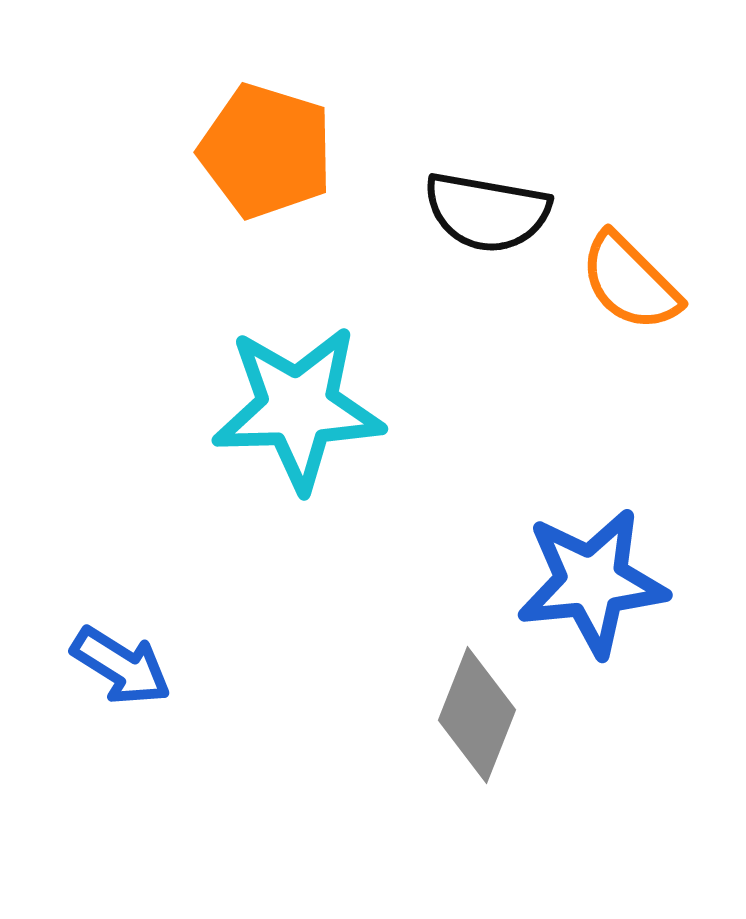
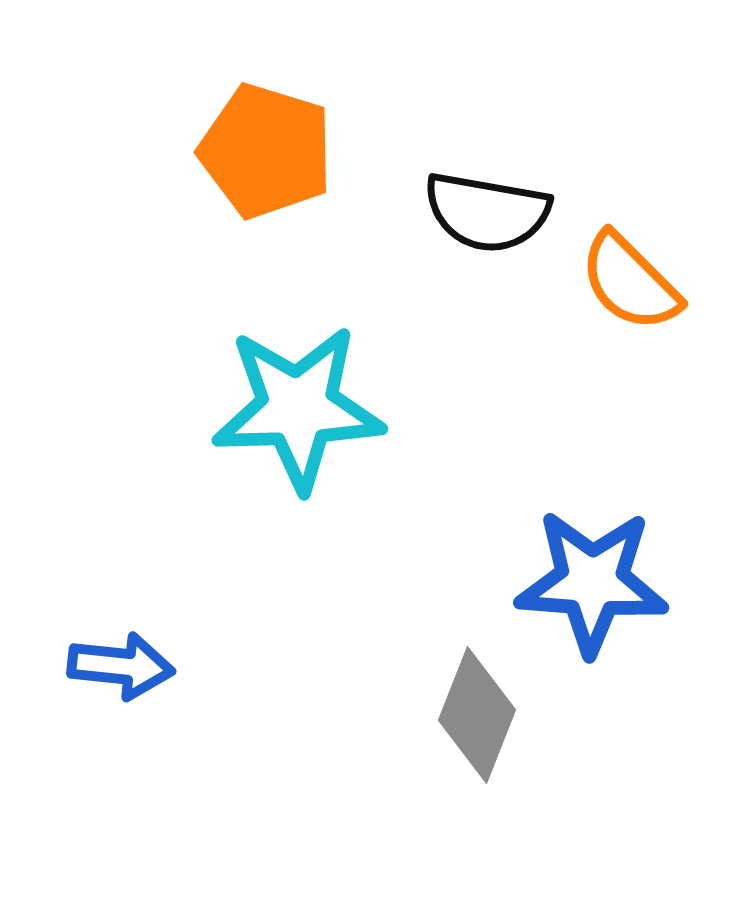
blue star: rotated 10 degrees clockwise
blue arrow: rotated 26 degrees counterclockwise
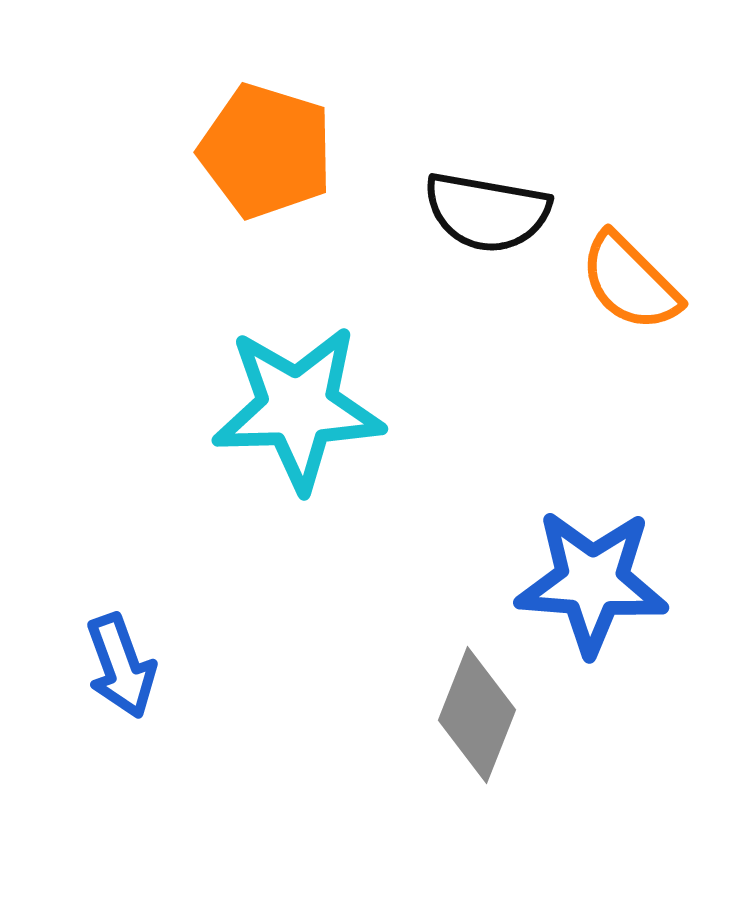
blue arrow: rotated 64 degrees clockwise
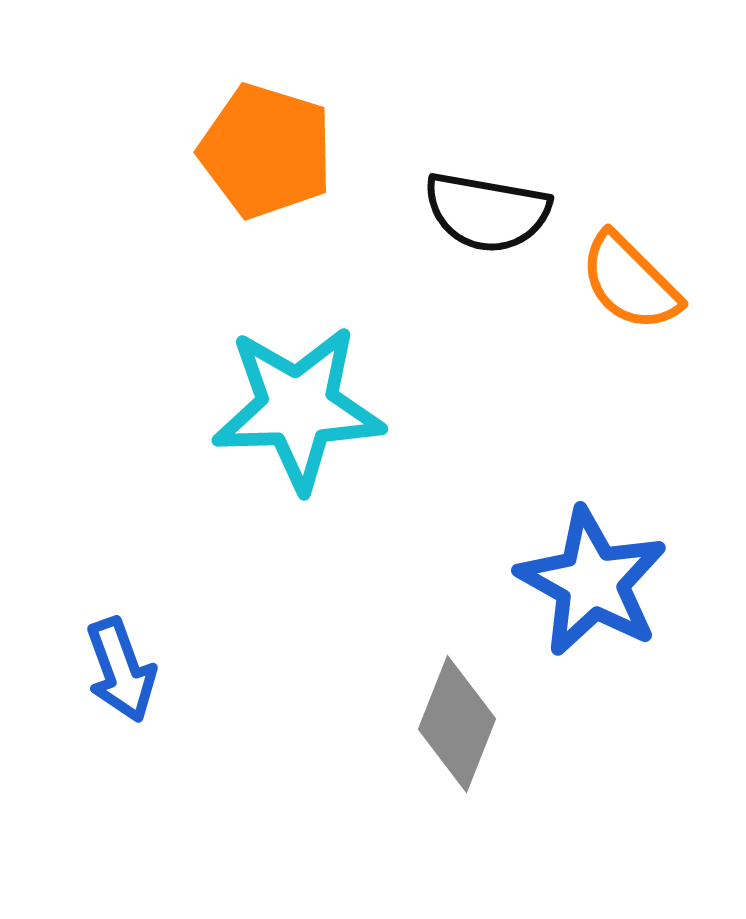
blue star: rotated 25 degrees clockwise
blue arrow: moved 4 px down
gray diamond: moved 20 px left, 9 px down
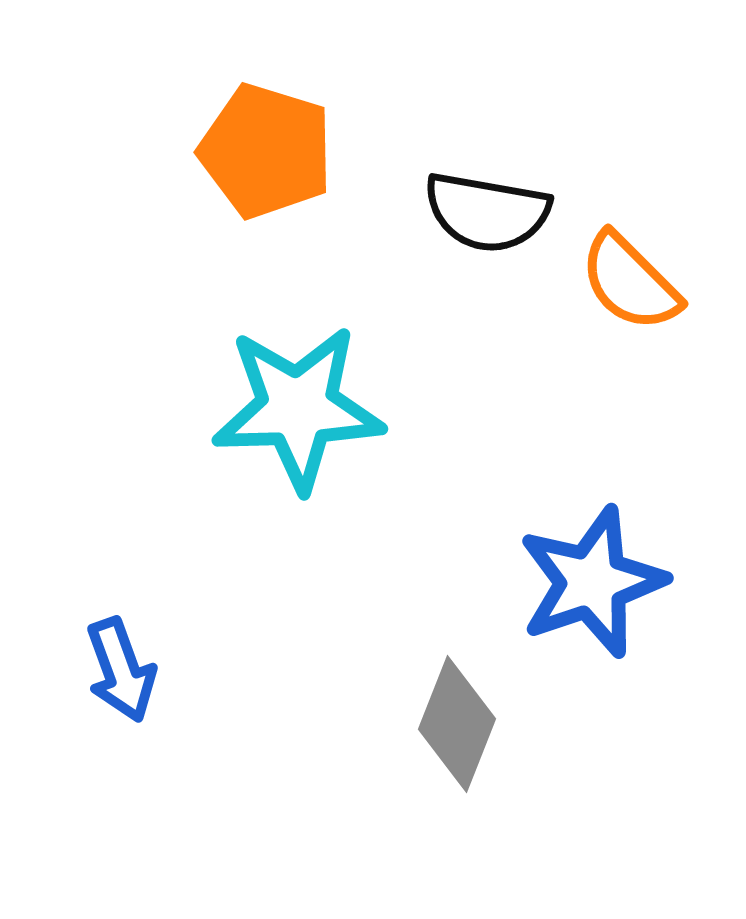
blue star: rotated 24 degrees clockwise
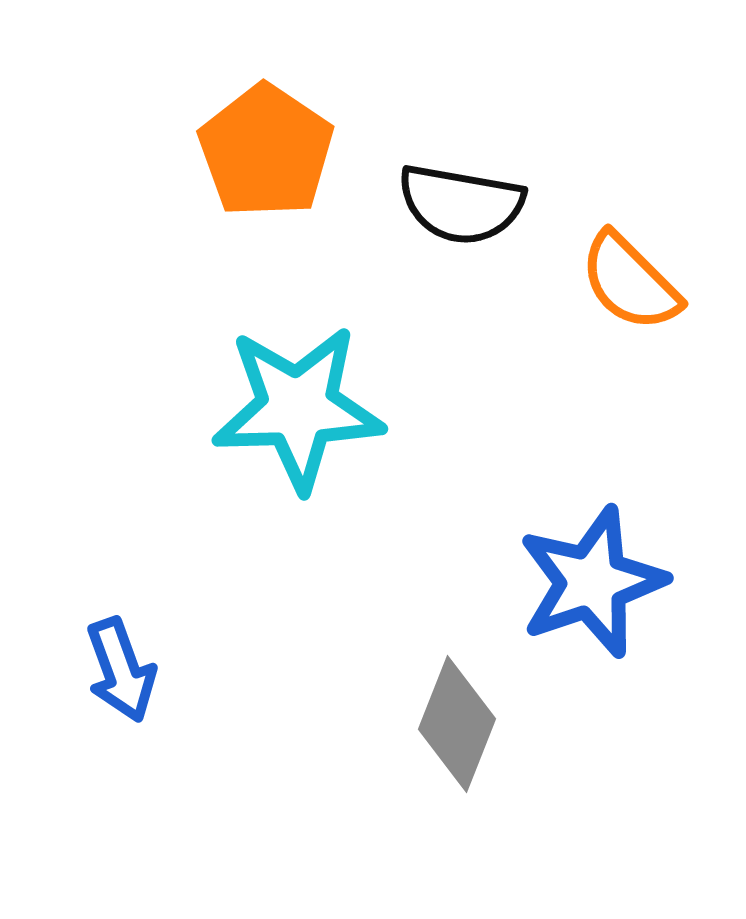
orange pentagon: rotated 17 degrees clockwise
black semicircle: moved 26 px left, 8 px up
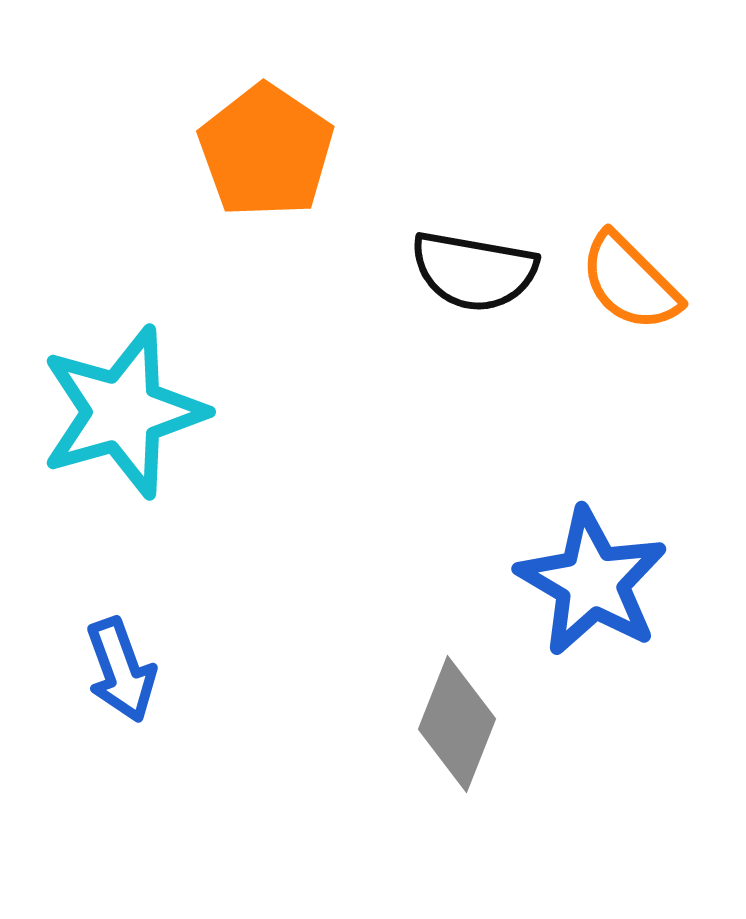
black semicircle: moved 13 px right, 67 px down
cyan star: moved 175 px left, 4 px down; rotated 14 degrees counterclockwise
blue star: rotated 23 degrees counterclockwise
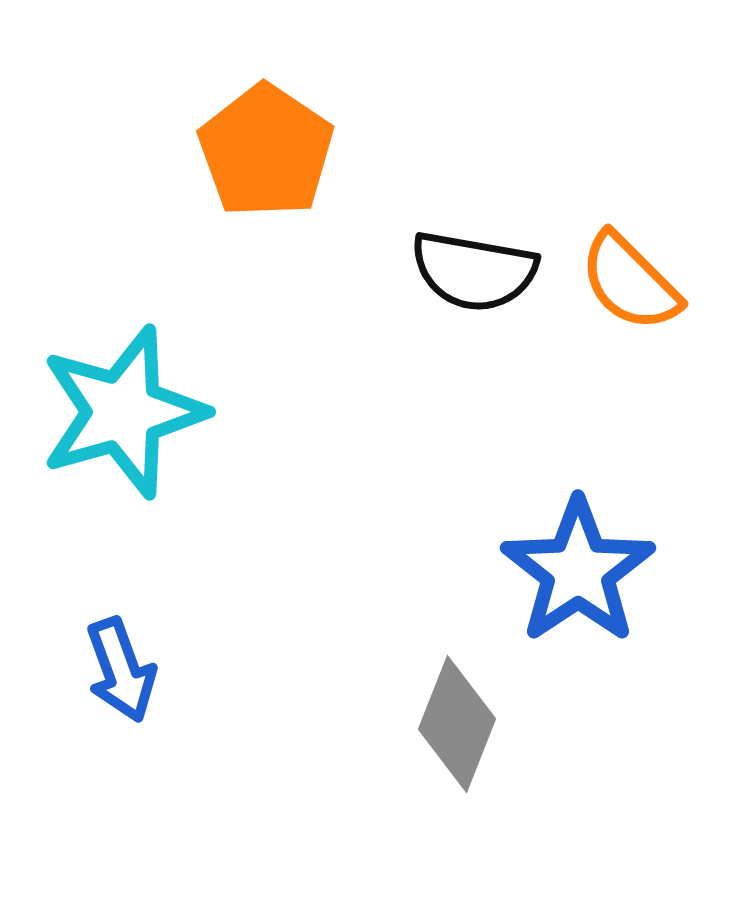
blue star: moved 14 px left, 11 px up; rotated 8 degrees clockwise
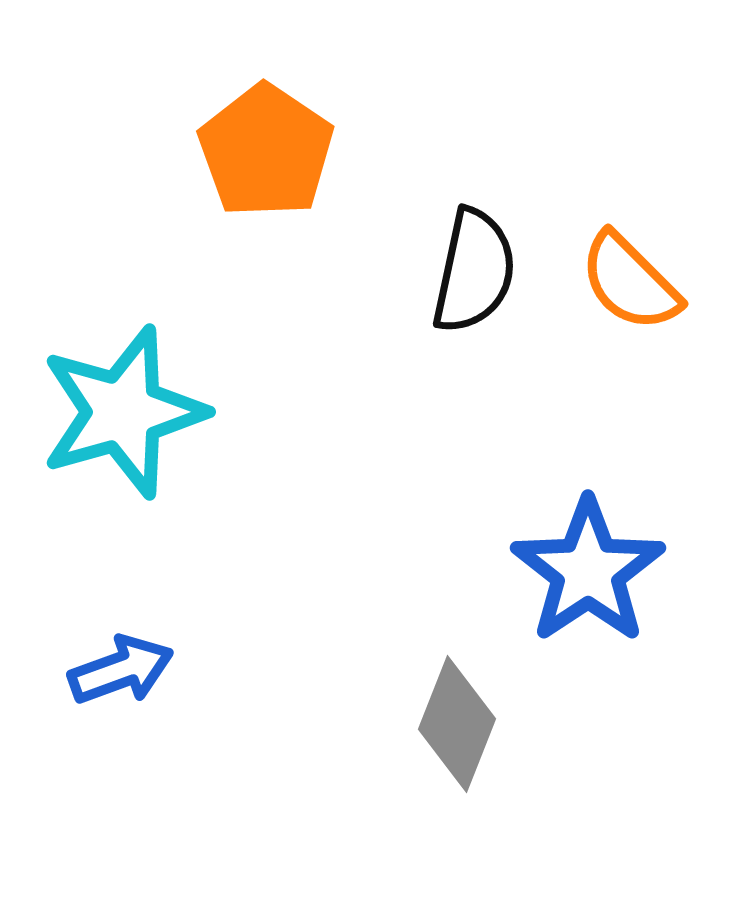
black semicircle: rotated 88 degrees counterclockwise
blue star: moved 10 px right
blue arrow: rotated 90 degrees counterclockwise
